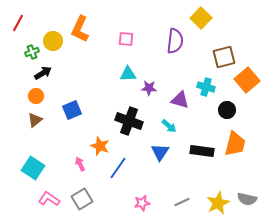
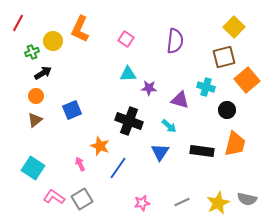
yellow square: moved 33 px right, 9 px down
pink square: rotated 28 degrees clockwise
pink L-shape: moved 5 px right, 2 px up
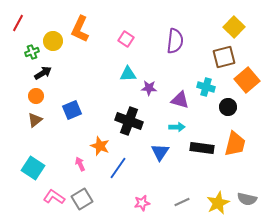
black circle: moved 1 px right, 3 px up
cyan arrow: moved 8 px right, 1 px down; rotated 42 degrees counterclockwise
black rectangle: moved 3 px up
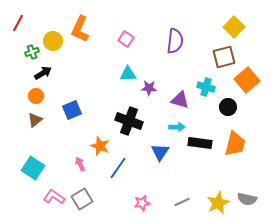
black rectangle: moved 2 px left, 5 px up
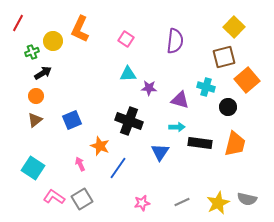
blue square: moved 10 px down
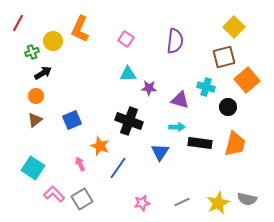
pink L-shape: moved 3 px up; rotated 10 degrees clockwise
